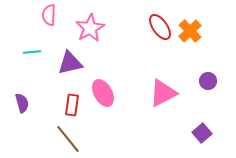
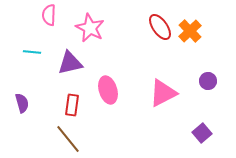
pink star: rotated 16 degrees counterclockwise
cyan line: rotated 12 degrees clockwise
pink ellipse: moved 5 px right, 3 px up; rotated 12 degrees clockwise
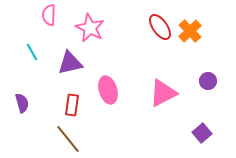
cyan line: rotated 54 degrees clockwise
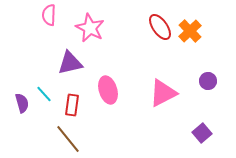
cyan line: moved 12 px right, 42 px down; rotated 12 degrees counterclockwise
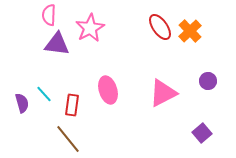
pink star: rotated 16 degrees clockwise
purple triangle: moved 13 px left, 19 px up; rotated 20 degrees clockwise
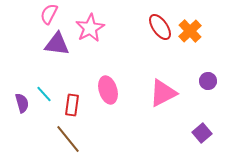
pink semicircle: moved 1 px up; rotated 25 degrees clockwise
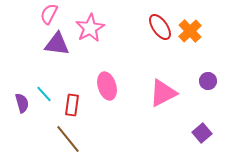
pink ellipse: moved 1 px left, 4 px up
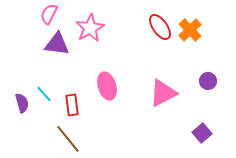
orange cross: moved 1 px up
red rectangle: rotated 15 degrees counterclockwise
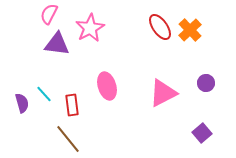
purple circle: moved 2 px left, 2 px down
